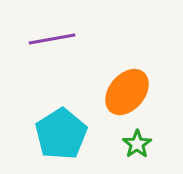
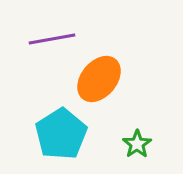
orange ellipse: moved 28 px left, 13 px up
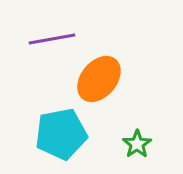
cyan pentagon: rotated 21 degrees clockwise
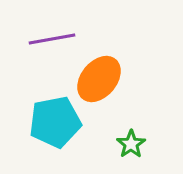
cyan pentagon: moved 6 px left, 12 px up
green star: moved 6 px left
